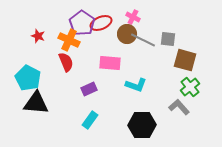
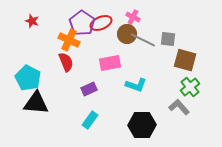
red star: moved 6 px left, 15 px up
pink rectangle: rotated 15 degrees counterclockwise
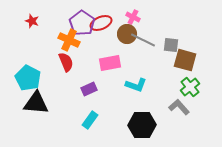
gray square: moved 3 px right, 6 px down
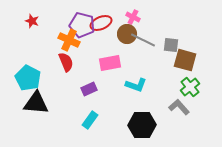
purple pentagon: moved 2 px down; rotated 20 degrees counterclockwise
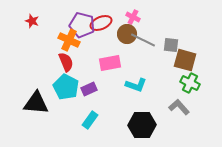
cyan pentagon: moved 38 px right, 9 px down
green cross: moved 4 px up; rotated 24 degrees counterclockwise
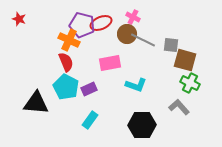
red star: moved 13 px left, 2 px up
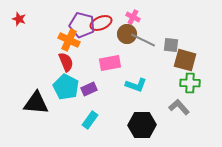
green cross: rotated 24 degrees counterclockwise
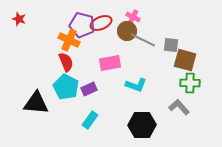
brown circle: moved 3 px up
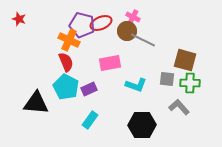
gray square: moved 4 px left, 34 px down
